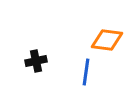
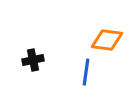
black cross: moved 3 px left, 1 px up
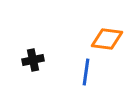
orange diamond: moved 1 px up
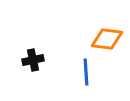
blue line: rotated 12 degrees counterclockwise
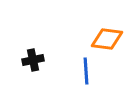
blue line: moved 1 px up
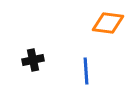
orange diamond: moved 1 px right, 16 px up
